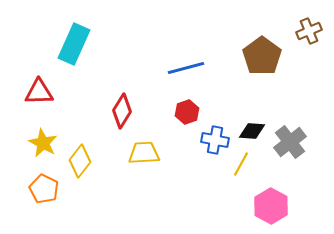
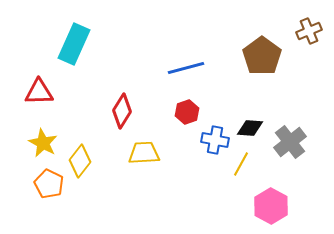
black diamond: moved 2 px left, 3 px up
orange pentagon: moved 5 px right, 5 px up
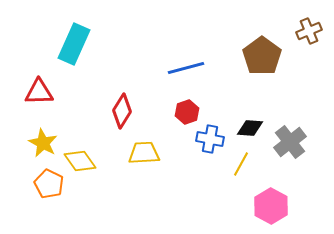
blue cross: moved 5 px left, 1 px up
yellow diamond: rotated 72 degrees counterclockwise
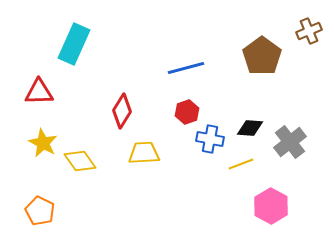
yellow line: rotated 40 degrees clockwise
orange pentagon: moved 9 px left, 27 px down
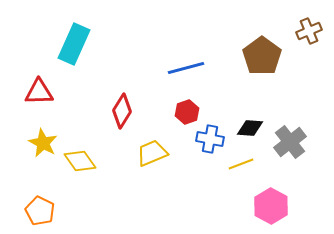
yellow trapezoid: moved 8 px right; rotated 20 degrees counterclockwise
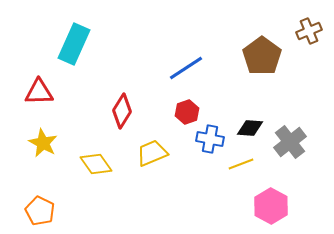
blue line: rotated 18 degrees counterclockwise
yellow diamond: moved 16 px right, 3 px down
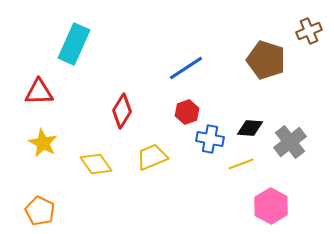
brown pentagon: moved 4 px right, 4 px down; rotated 18 degrees counterclockwise
yellow trapezoid: moved 4 px down
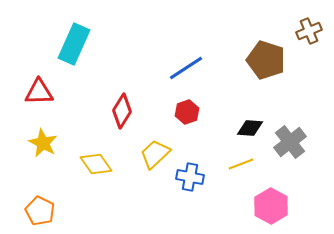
blue cross: moved 20 px left, 38 px down
yellow trapezoid: moved 3 px right, 3 px up; rotated 20 degrees counterclockwise
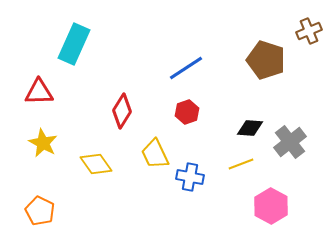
yellow trapezoid: rotated 72 degrees counterclockwise
